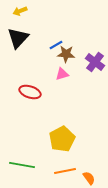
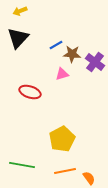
brown star: moved 6 px right
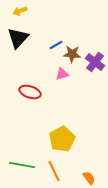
orange line: moved 11 px left; rotated 75 degrees clockwise
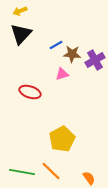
black triangle: moved 3 px right, 4 px up
purple cross: moved 2 px up; rotated 24 degrees clockwise
green line: moved 7 px down
orange line: moved 3 px left; rotated 20 degrees counterclockwise
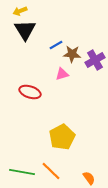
black triangle: moved 4 px right, 4 px up; rotated 15 degrees counterclockwise
yellow pentagon: moved 2 px up
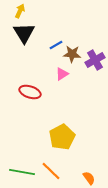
yellow arrow: rotated 136 degrees clockwise
black triangle: moved 1 px left, 3 px down
pink triangle: rotated 16 degrees counterclockwise
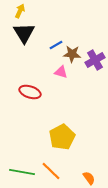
pink triangle: moved 1 px left, 2 px up; rotated 48 degrees clockwise
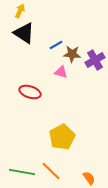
black triangle: rotated 25 degrees counterclockwise
